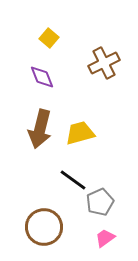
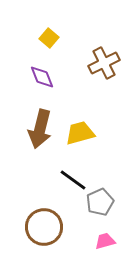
pink trapezoid: moved 3 px down; rotated 20 degrees clockwise
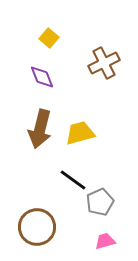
brown circle: moved 7 px left
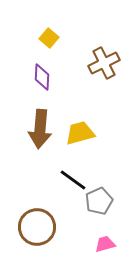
purple diamond: rotated 24 degrees clockwise
brown arrow: rotated 9 degrees counterclockwise
gray pentagon: moved 1 px left, 1 px up
pink trapezoid: moved 3 px down
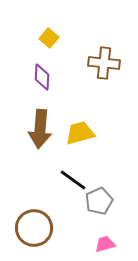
brown cross: rotated 32 degrees clockwise
brown circle: moved 3 px left, 1 px down
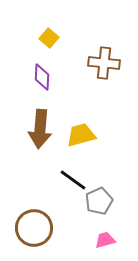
yellow trapezoid: moved 1 px right, 2 px down
pink trapezoid: moved 4 px up
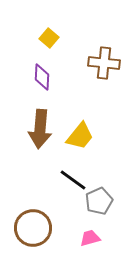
yellow trapezoid: moved 1 px left, 1 px down; rotated 144 degrees clockwise
brown circle: moved 1 px left
pink trapezoid: moved 15 px left, 2 px up
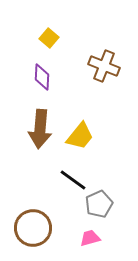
brown cross: moved 3 px down; rotated 16 degrees clockwise
gray pentagon: moved 3 px down
